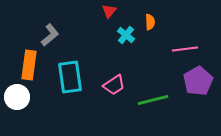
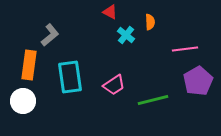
red triangle: moved 1 px right, 1 px down; rotated 42 degrees counterclockwise
white circle: moved 6 px right, 4 px down
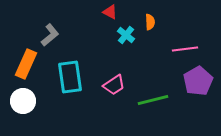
orange rectangle: moved 3 px left, 1 px up; rotated 16 degrees clockwise
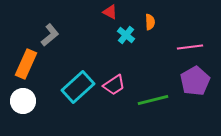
pink line: moved 5 px right, 2 px up
cyan rectangle: moved 8 px right, 10 px down; rotated 56 degrees clockwise
purple pentagon: moved 3 px left
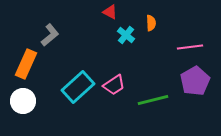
orange semicircle: moved 1 px right, 1 px down
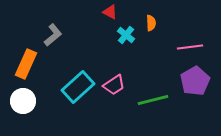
gray L-shape: moved 3 px right
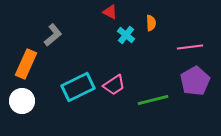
cyan rectangle: rotated 16 degrees clockwise
white circle: moved 1 px left
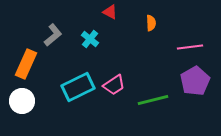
cyan cross: moved 36 px left, 4 px down
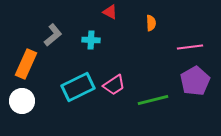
cyan cross: moved 1 px right, 1 px down; rotated 36 degrees counterclockwise
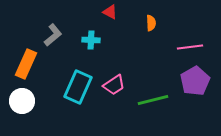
cyan rectangle: rotated 40 degrees counterclockwise
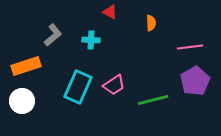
orange rectangle: moved 2 px down; rotated 48 degrees clockwise
